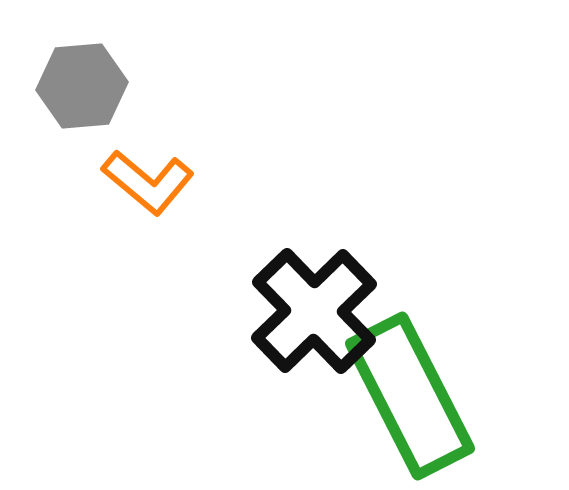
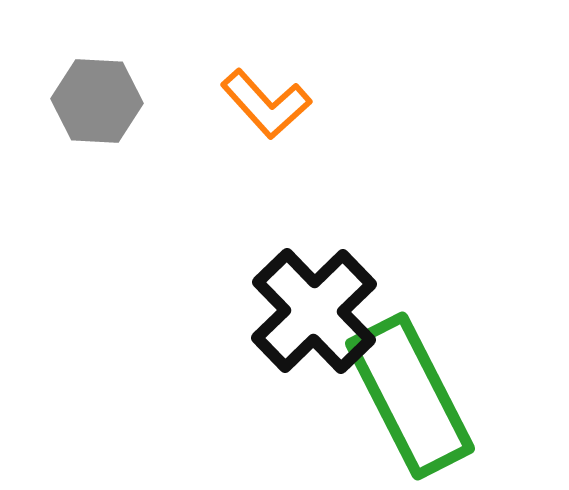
gray hexagon: moved 15 px right, 15 px down; rotated 8 degrees clockwise
orange L-shape: moved 118 px right, 78 px up; rotated 8 degrees clockwise
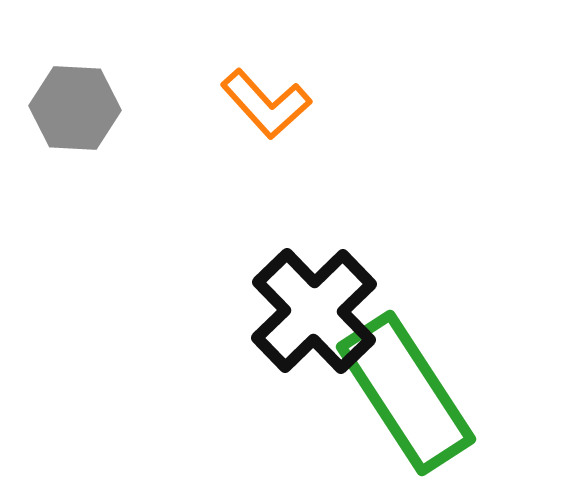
gray hexagon: moved 22 px left, 7 px down
green rectangle: moved 4 px left, 3 px up; rotated 6 degrees counterclockwise
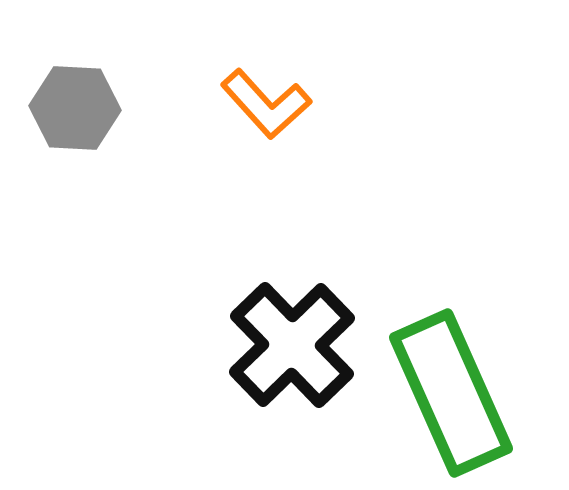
black cross: moved 22 px left, 34 px down
green rectangle: moved 45 px right; rotated 9 degrees clockwise
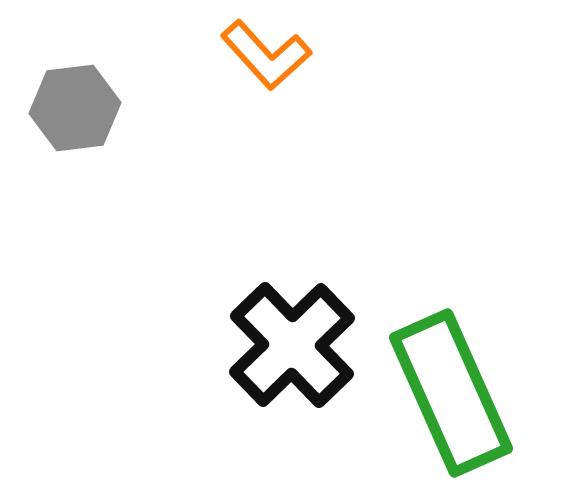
orange L-shape: moved 49 px up
gray hexagon: rotated 10 degrees counterclockwise
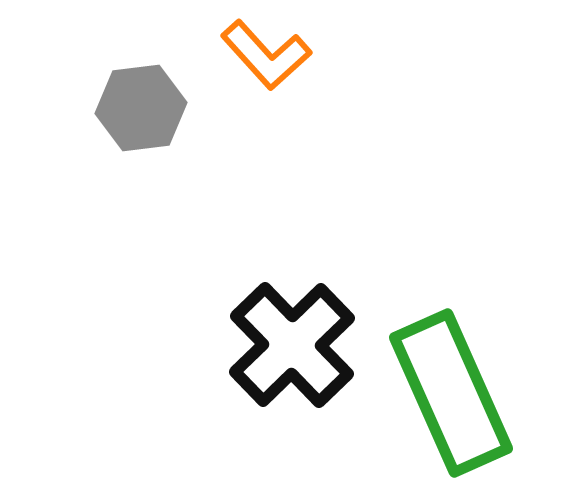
gray hexagon: moved 66 px right
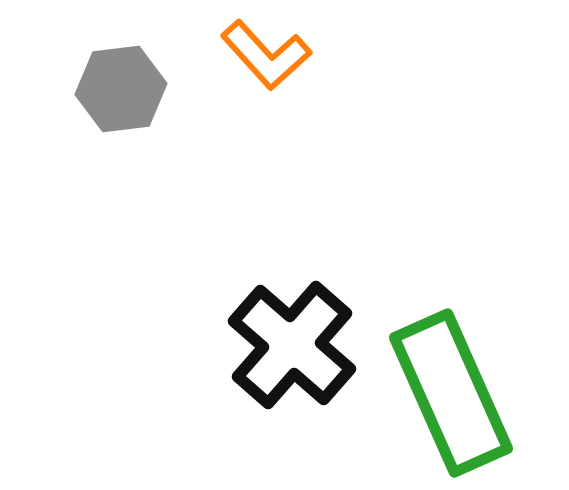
gray hexagon: moved 20 px left, 19 px up
black cross: rotated 5 degrees counterclockwise
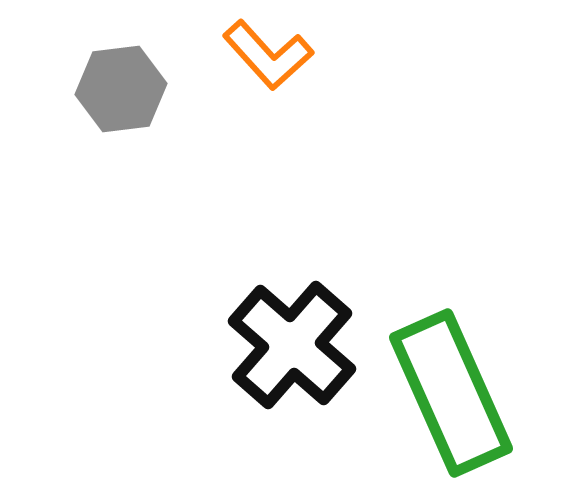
orange L-shape: moved 2 px right
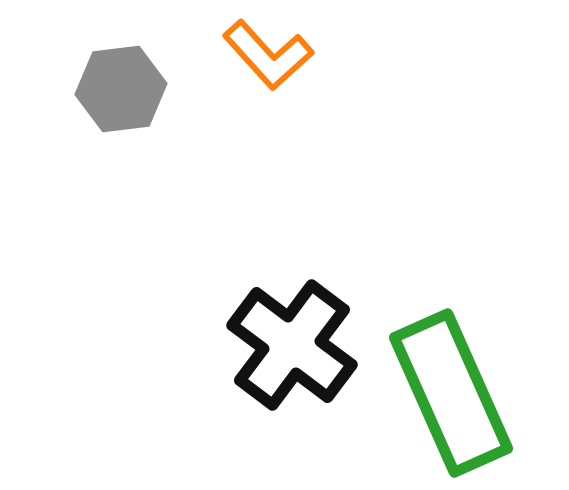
black cross: rotated 4 degrees counterclockwise
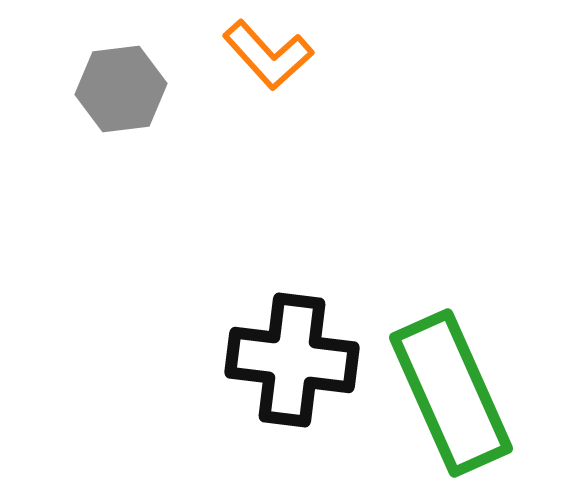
black cross: moved 15 px down; rotated 30 degrees counterclockwise
